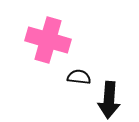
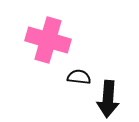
black arrow: moved 1 px left, 1 px up
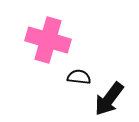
black arrow: moved 1 px right; rotated 33 degrees clockwise
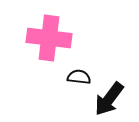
pink cross: moved 1 px right, 2 px up; rotated 9 degrees counterclockwise
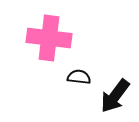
black arrow: moved 6 px right, 3 px up
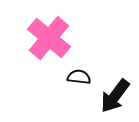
pink cross: rotated 33 degrees clockwise
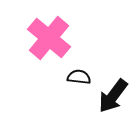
black arrow: moved 2 px left
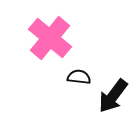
pink cross: moved 1 px right
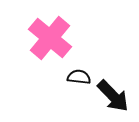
black arrow: rotated 81 degrees counterclockwise
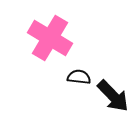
pink cross: rotated 9 degrees counterclockwise
